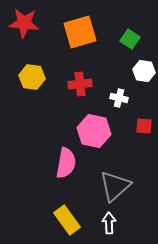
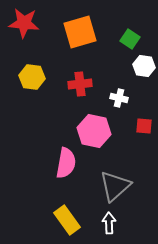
white hexagon: moved 5 px up
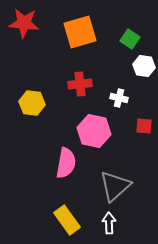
yellow hexagon: moved 26 px down
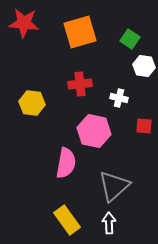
gray triangle: moved 1 px left
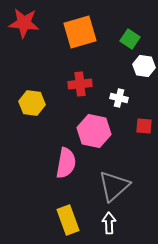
yellow rectangle: moved 1 px right; rotated 16 degrees clockwise
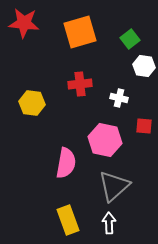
green square: rotated 18 degrees clockwise
pink hexagon: moved 11 px right, 9 px down
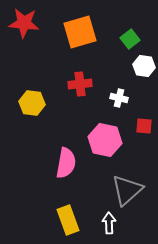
gray triangle: moved 13 px right, 4 px down
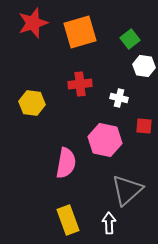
red star: moved 9 px right; rotated 24 degrees counterclockwise
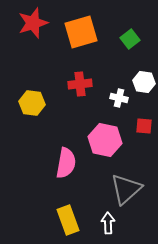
orange square: moved 1 px right
white hexagon: moved 16 px down
gray triangle: moved 1 px left, 1 px up
white arrow: moved 1 px left
